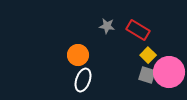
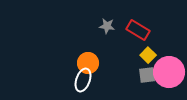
orange circle: moved 10 px right, 8 px down
gray square: rotated 24 degrees counterclockwise
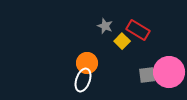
gray star: moved 2 px left; rotated 14 degrees clockwise
yellow square: moved 26 px left, 14 px up
orange circle: moved 1 px left
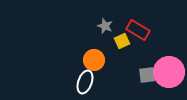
yellow square: rotated 21 degrees clockwise
orange circle: moved 7 px right, 3 px up
white ellipse: moved 2 px right, 2 px down
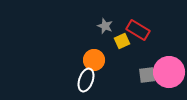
white ellipse: moved 1 px right, 2 px up
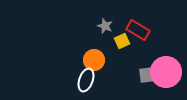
pink circle: moved 3 px left
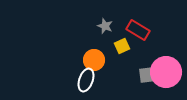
yellow square: moved 5 px down
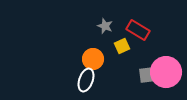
orange circle: moved 1 px left, 1 px up
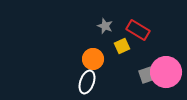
gray square: rotated 12 degrees counterclockwise
white ellipse: moved 1 px right, 2 px down
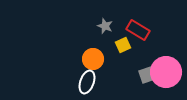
yellow square: moved 1 px right, 1 px up
